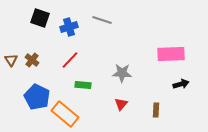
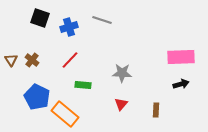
pink rectangle: moved 10 px right, 3 px down
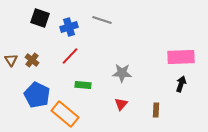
red line: moved 4 px up
black arrow: rotated 56 degrees counterclockwise
blue pentagon: moved 2 px up
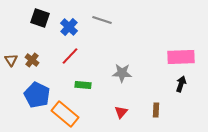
blue cross: rotated 30 degrees counterclockwise
red triangle: moved 8 px down
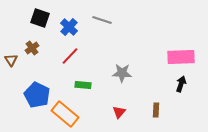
brown cross: moved 12 px up; rotated 16 degrees clockwise
red triangle: moved 2 px left
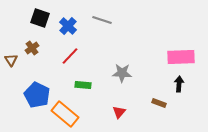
blue cross: moved 1 px left, 1 px up
black arrow: moved 2 px left; rotated 14 degrees counterclockwise
brown rectangle: moved 3 px right, 7 px up; rotated 72 degrees counterclockwise
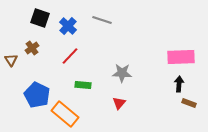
brown rectangle: moved 30 px right
red triangle: moved 9 px up
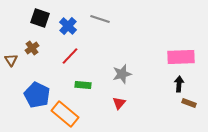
gray line: moved 2 px left, 1 px up
gray star: moved 1 px down; rotated 18 degrees counterclockwise
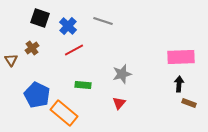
gray line: moved 3 px right, 2 px down
red line: moved 4 px right, 6 px up; rotated 18 degrees clockwise
orange rectangle: moved 1 px left, 1 px up
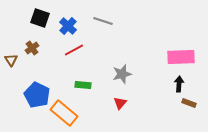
red triangle: moved 1 px right
